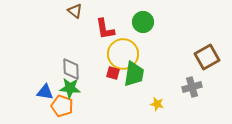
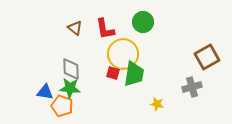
brown triangle: moved 17 px down
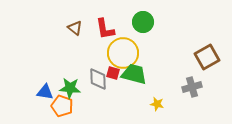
yellow circle: moved 1 px up
gray diamond: moved 27 px right, 10 px down
green trapezoid: rotated 84 degrees counterclockwise
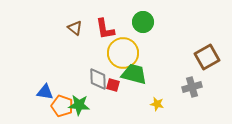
red square: moved 12 px down
green star: moved 9 px right, 17 px down
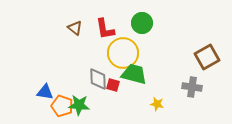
green circle: moved 1 px left, 1 px down
gray cross: rotated 24 degrees clockwise
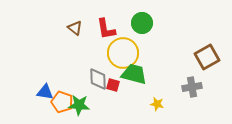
red L-shape: moved 1 px right
gray cross: rotated 18 degrees counterclockwise
orange pentagon: moved 4 px up
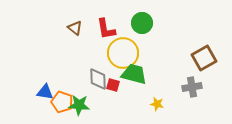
brown square: moved 3 px left, 1 px down
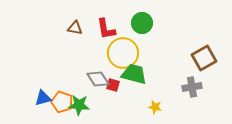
brown triangle: rotated 28 degrees counterclockwise
gray diamond: rotated 30 degrees counterclockwise
blue triangle: moved 2 px left, 6 px down; rotated 24 degrees counterclockwise
yellow star: moved 2 px left, 3 px down
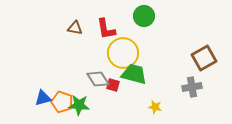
green circle: moved 2 px right, 7 px up
